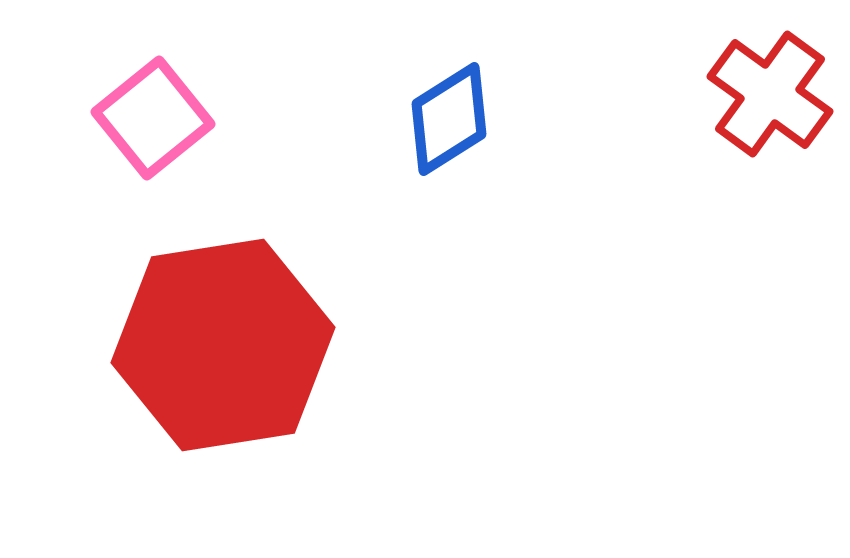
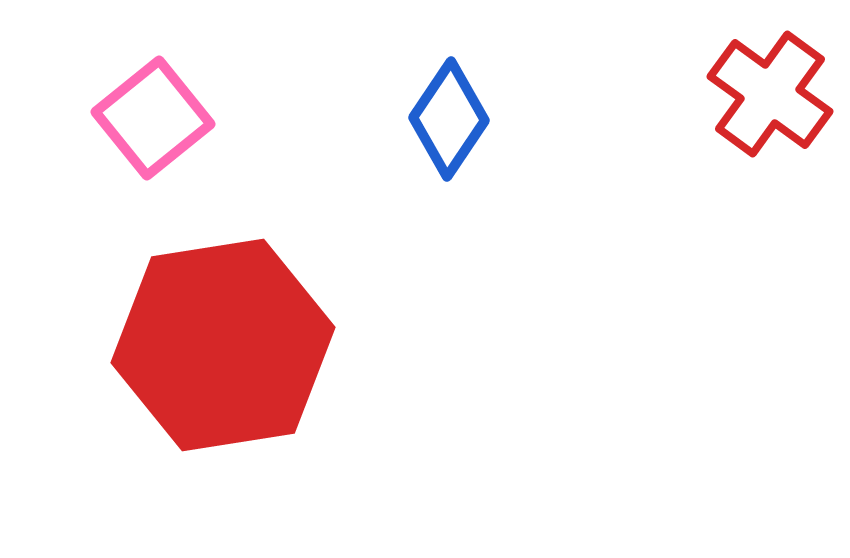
blue diamond: rotated 24 degrees counterclockwise
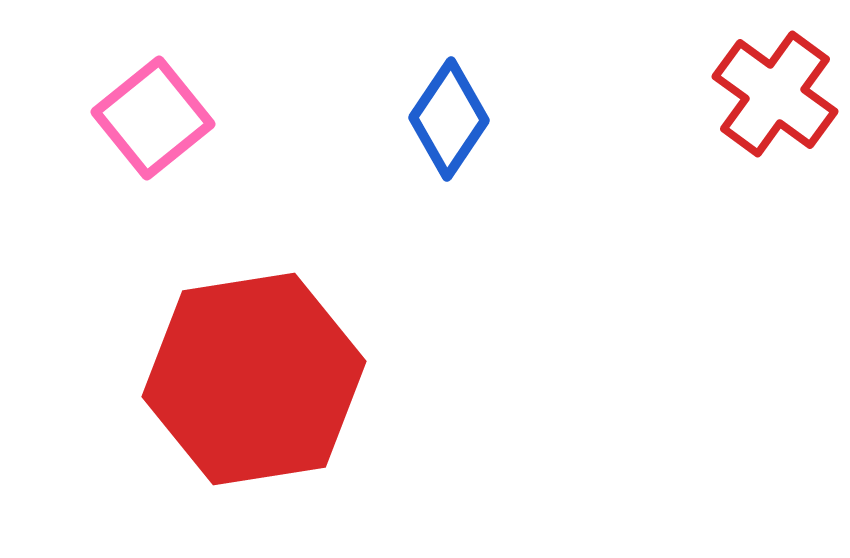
red cross: moved 5 px right
red hexagon: moved 31 px right, 34 px down
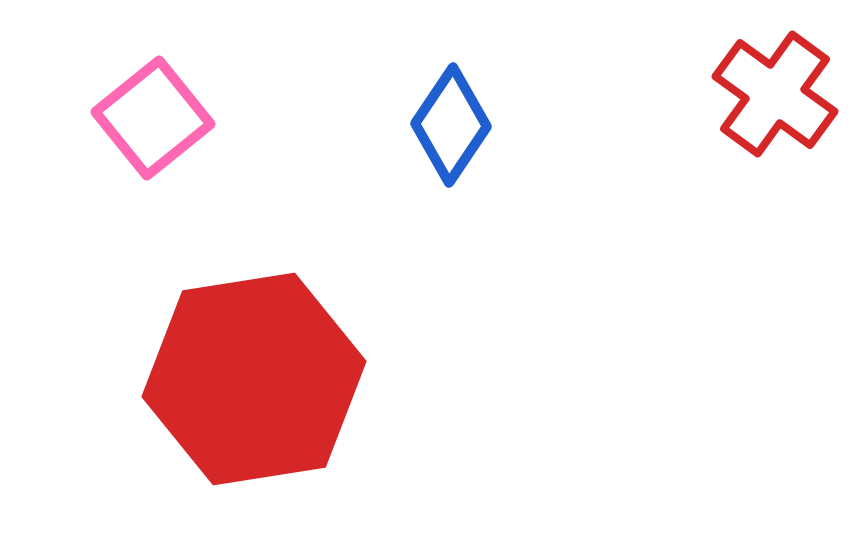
blue diamond: moved 2 px right, 6 px down
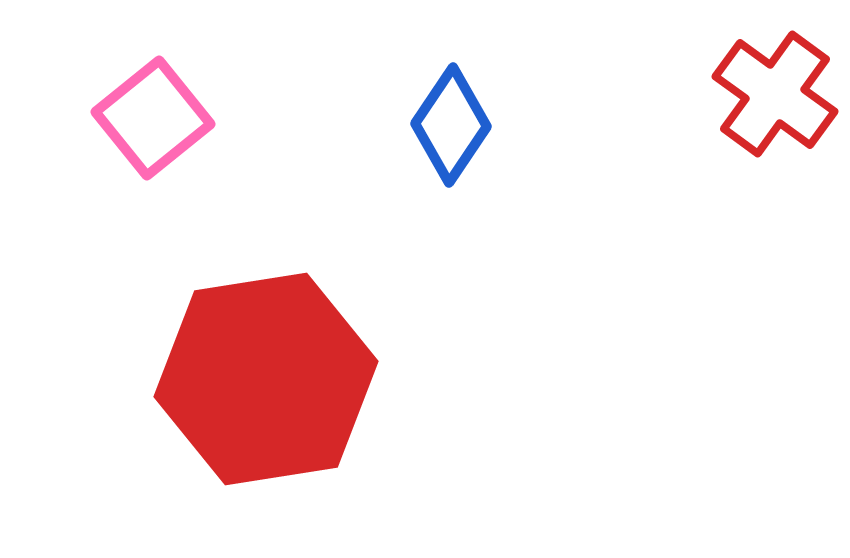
red hexagon: moved 12 px right
